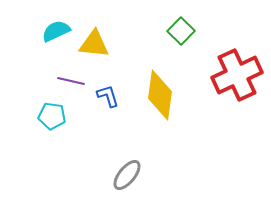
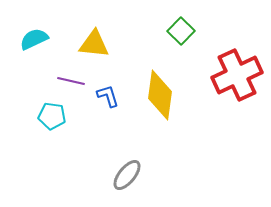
cyan semicircle: moved 22 px left, 8 px down
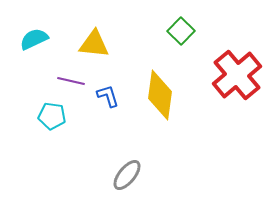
red cross: rotated 15 degrees counterclockwise
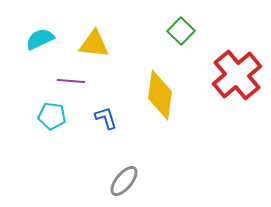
cyan semicircle: moved 6 px right
purple line: rotated 8 degrees counterclockwise
blue L-shape: moved 2 px left, 22 px down
gray ellipse: moved 3 px left, 6 px down
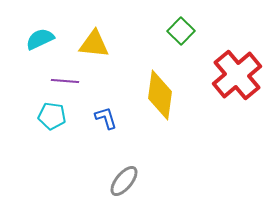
purple line: moved 6 px left
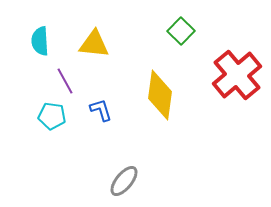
cyan semicircle: moved 2 px down; rotated 68 degrees counterclockwise
purple line: rotated 56 degrees clockwise
blue L-shape: moved 5 px left, 8 px up
